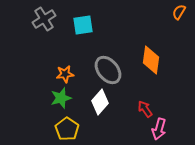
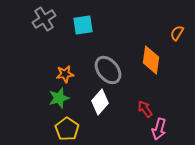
orange semicircle: moved 2 px left, 21 px down
green star: moved 2 px left
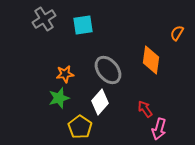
yellow pentagon: moved 13 px right, 2 px up
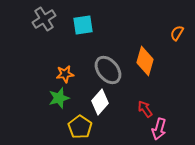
orange diamond: moved 6 px left, 1 px down; rotated 8 degrees clockwise
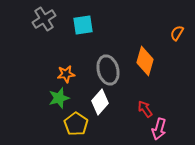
gray ellipse: rotated 24 degrees clockwise
orange star: moved 1 px right
yellow pentagon: moved 4 px left, 3 px up
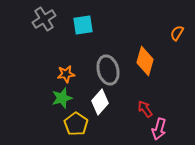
green star: moved 3 px right
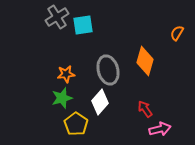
gray cross: moved 13 px right, 2 px up
pink arrow: moved 1 px right; rotated 120 degrees counterclockwise
